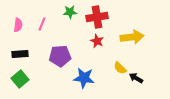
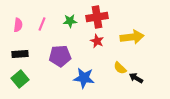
green star: moved 9 px down
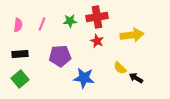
yellow arrow: moved 2 px up
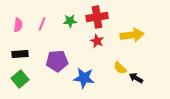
purple pentagon: moved 3 px left, 5 px down
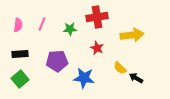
green star: moved 8 px down
red star: moved 7 px down
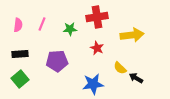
blue star: moved 9 px right, 6 px down; rotated 15 degrees counterclockwise
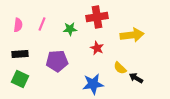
green square: rotated 24 degrees counterclockwise
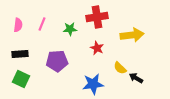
green square: moved 1 px right
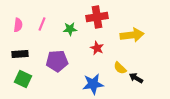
green square: moved 2 px right
